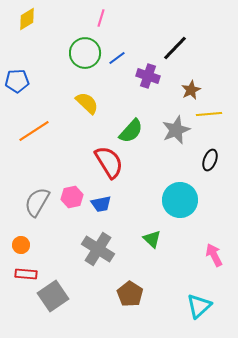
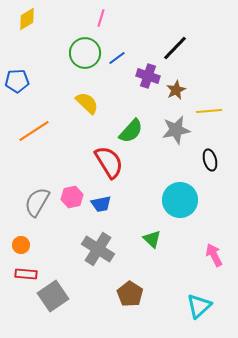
brown star: moved 15 px left
yellow line: moved 3 px up
gray star: rotated 12 degrees clockwise
black ellipse: rotated 35 degrees counterclockwise
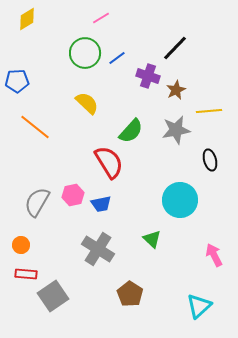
pink line: rotated 42 degrees clockwise
orange line: moved 1 px right, 4 px up; rotated 72 degrees clockwise
pink hexagon: moved 1 px right, 2 px up
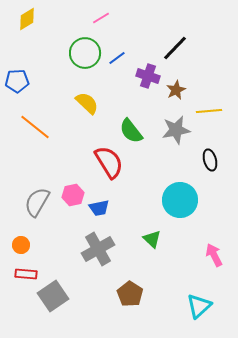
green semicircle: rotated 100 degrees clockwise
blue trapezoid: moved 2 px left, 4 px down
gray cross: rotated 28 degrees clockwise
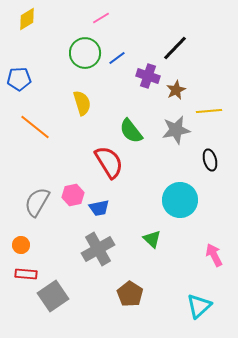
blue pentagon: moved 2 px right, 2 px up
yellow semicircle: moved 5 px left; rotated 30 degrees clockwise
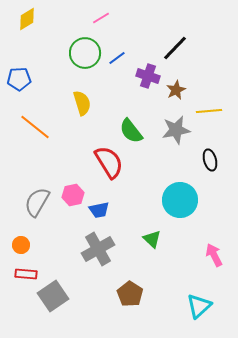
blue trapezoid: moved 2 px down
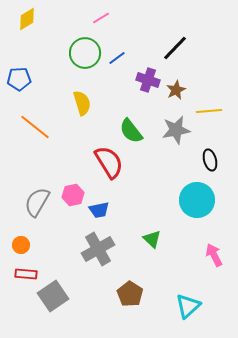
purple cross: moved 4 px down
cyan circle: moved 17 px right
cyan triangle: moved 11 px left
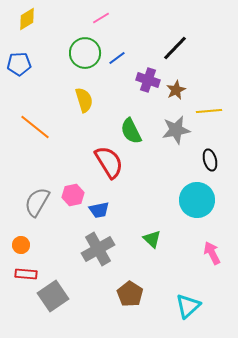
blue pentagon: moved 15 px up
yellow semicircle: moved 2 px right, 3 px up
green semicircle: rotated 12 degrees clockwise
pink arrow: moved 2 px left, 2 px up
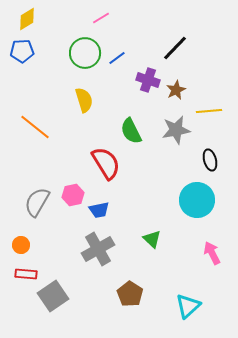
blue pentagon: moved 3 px right, 13 px up
red semicircle: moved 3 px left, 1 px down
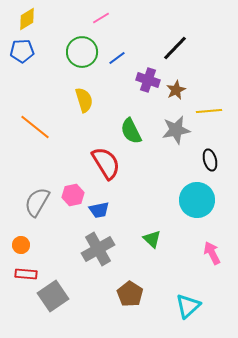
green circle: moved 3 px left, 1 px up
